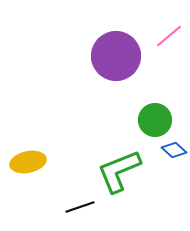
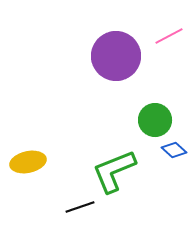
pink line: rotated 12 degrees clockwise
green L-shape: moved 5 px left
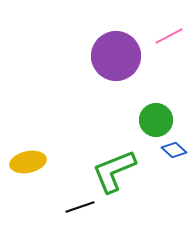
green circle: moved 1 px right
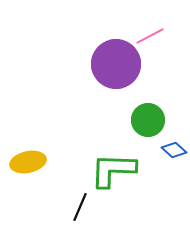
pink line: moved 19 px left
purple circle: moved 8 px down
green circle: moved 8 px left
green L-shape: moved 1 px left, 1 px up; rotated 24 degrees clockwise
black line: rotated 48 degrees counterclockwise
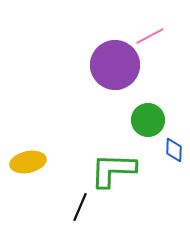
purple circle: moved 1 px left, 1 px down
blue diamond: rotated 50 degrees clockwise
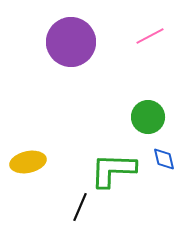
purple circle: moved 44 px left, 23 px up
green circle: moved 3 px up
blue diamond: moved 10 px left, 9 px down; rotated 15 degrees counterclockwise
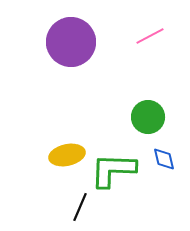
yellow ellipse: moved 39 px right, 7 px up
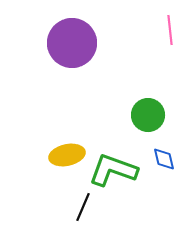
pink line: moved 20 px right, 6 px up; rotated 68 degrees counterclockwise
purple circle: moved 1 px right, 1 px down
green circle: moved 2 px up
green L-shape: rotated 18 degrees clockwise
black line: moved 3 px right
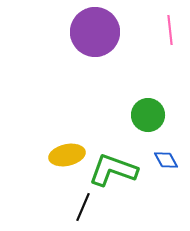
purple circle: moved 23 px right, 11 px up
blue diamond: moved 2 px right, 1 px down; rotated 15 degrees counterclockwise
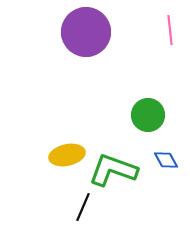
purple circle: moved 9 px left
